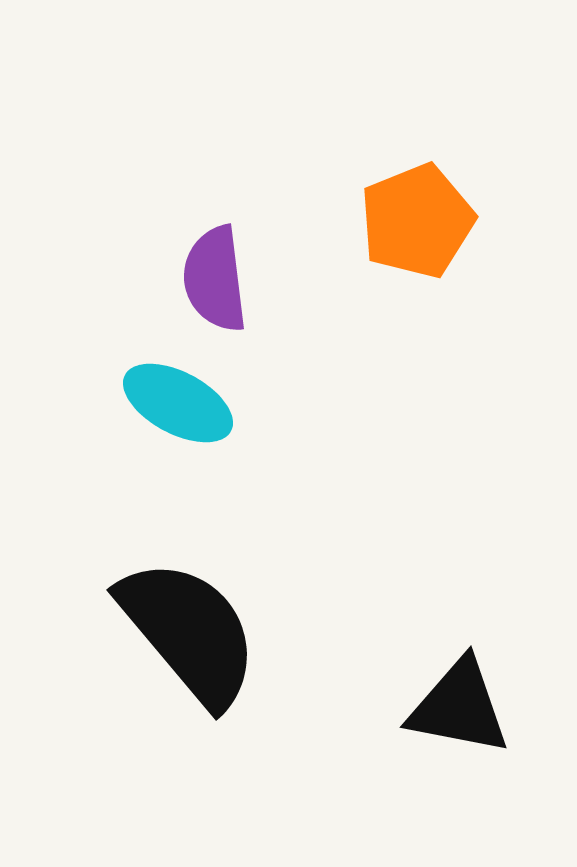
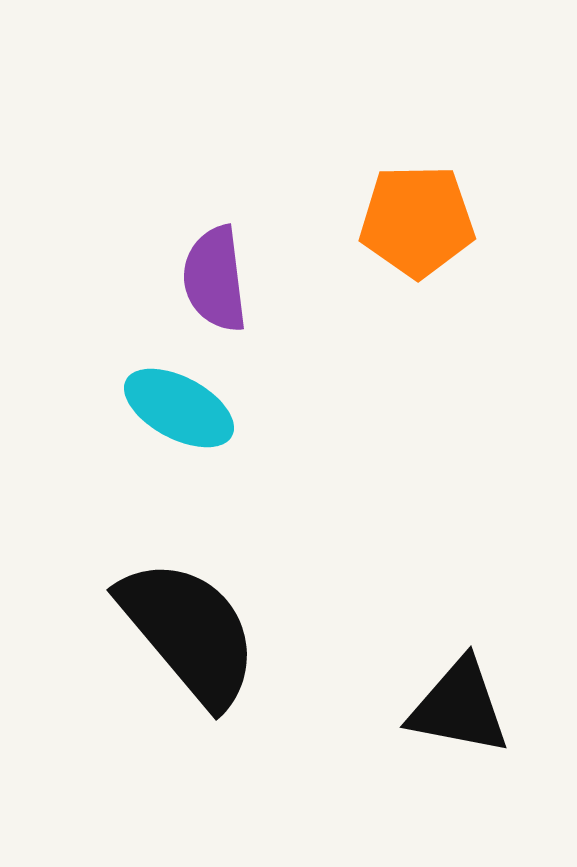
orange pentagon: rotated 21 degrees clockwise
cyan ellipse: moved 1 px right, 5 px down
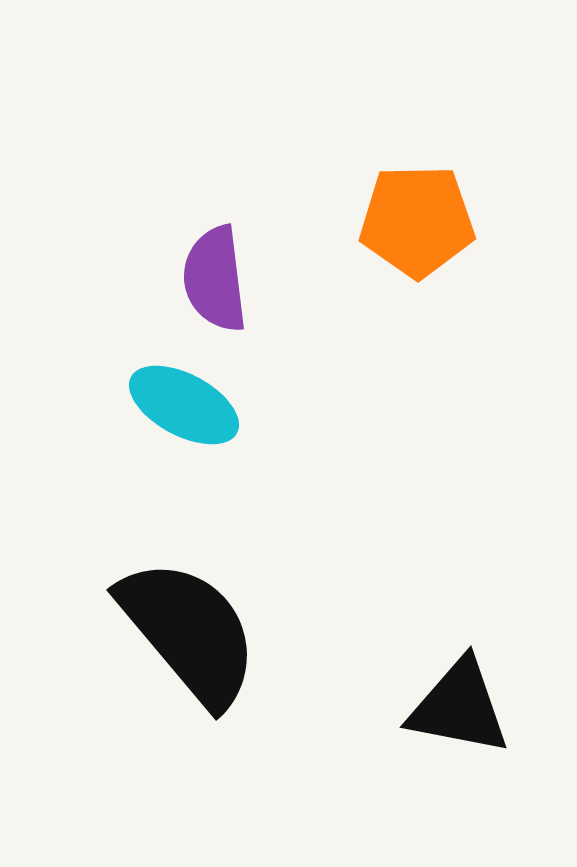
cyan ellipse: moved 5 px right, 3 px up
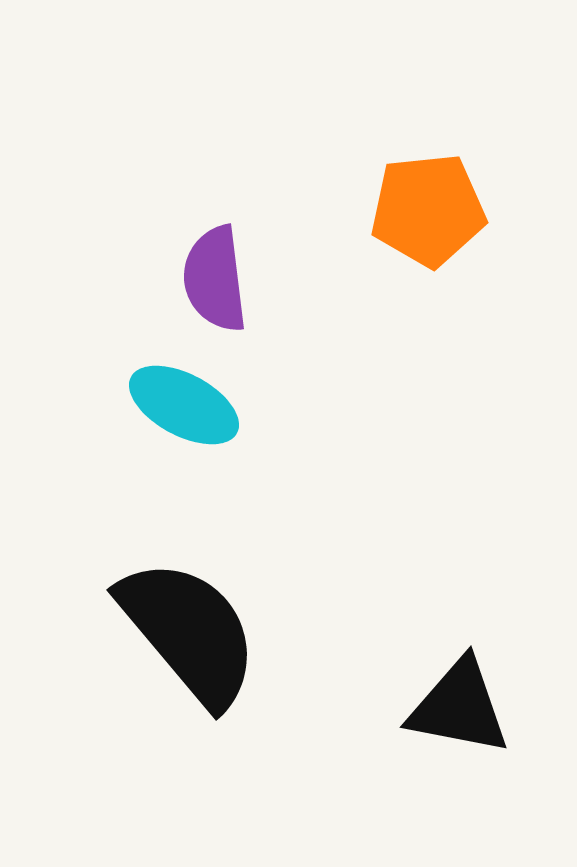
orange pentagon: moved 11 px right, 11 px up; rotated 5 degrees counterclockwise
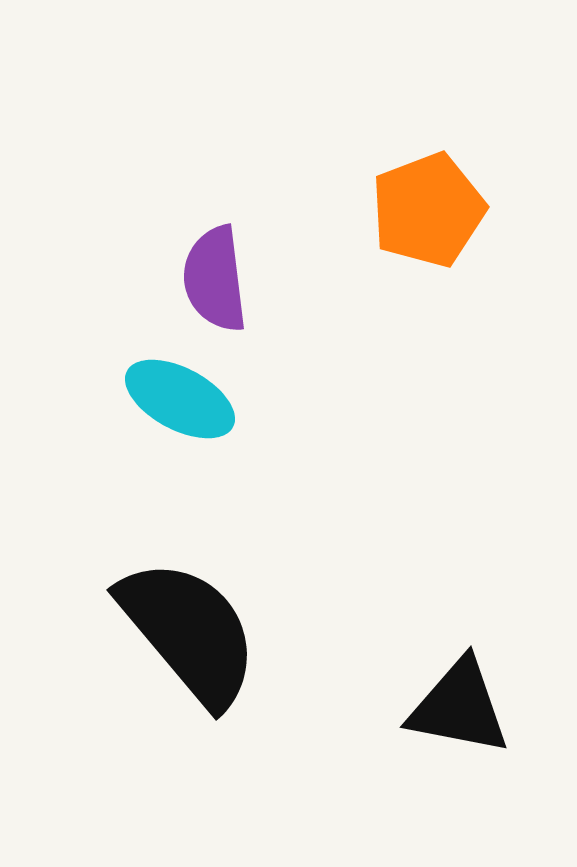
orange pentagon: rotated 15 degrees counterclockwise
cyan ellipse: moved 4 px left, 6 px up
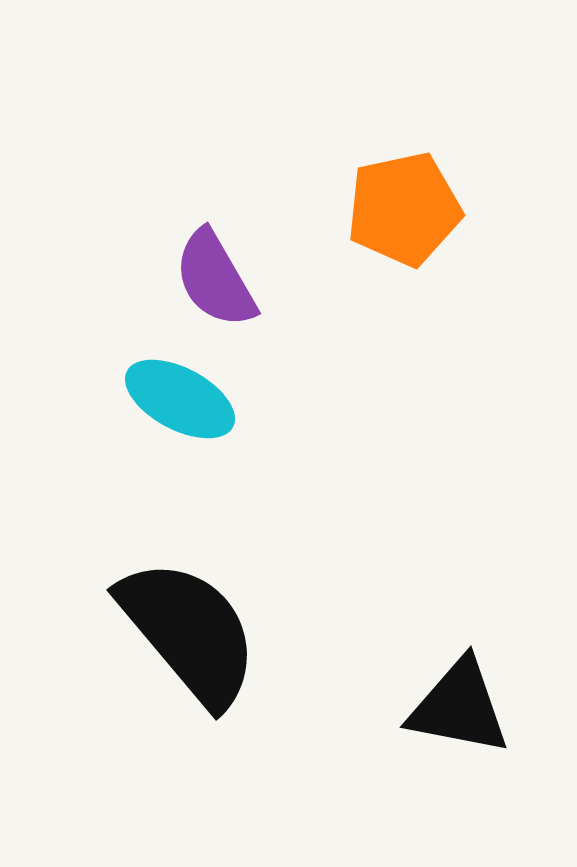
orange pentagon: moved 24 px left, 1 px up; rotated 9 degrees clockwise
purple semicircle: rotated 23 degrees counterclockwise
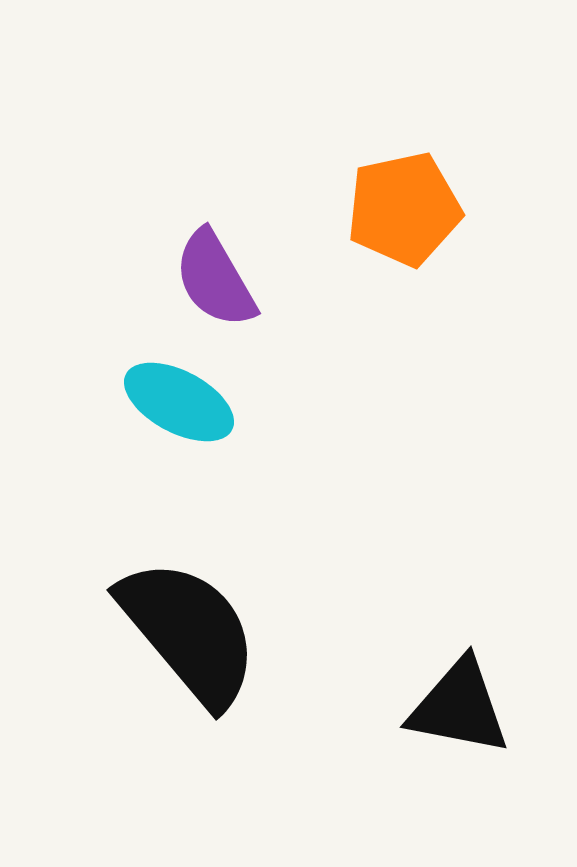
cyan ellipse: moved 1 px left, 3 px down
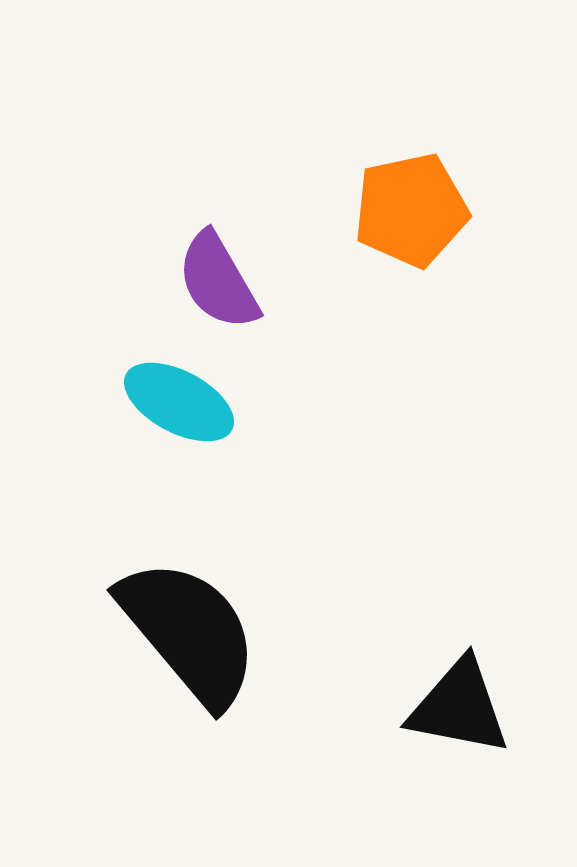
orange pentagon: moved 7 px right, 1 px down
purple semicircle: moved 3 px right, 2 px down
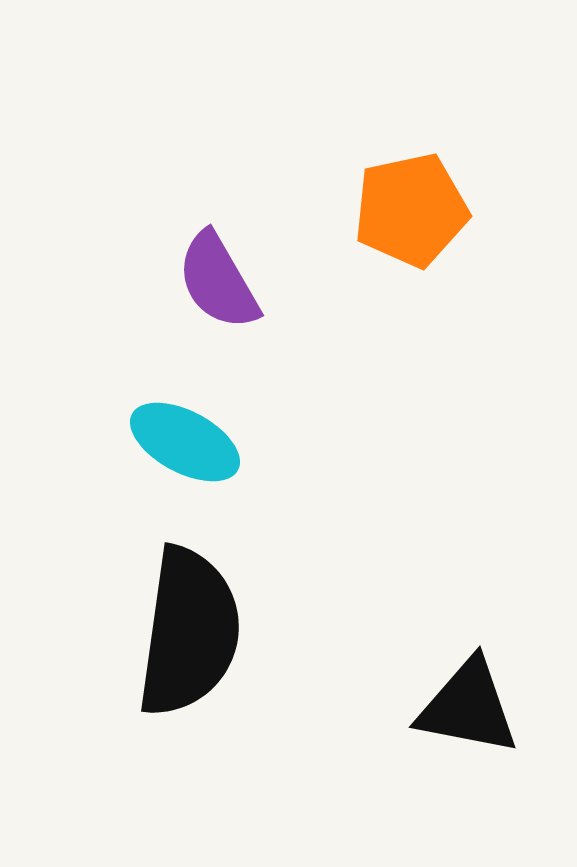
cyan ellipse: moved 6 px right, 40 px down
black semicircle: rotated 48 degrees clockwise
black triangle: moved 9 px right
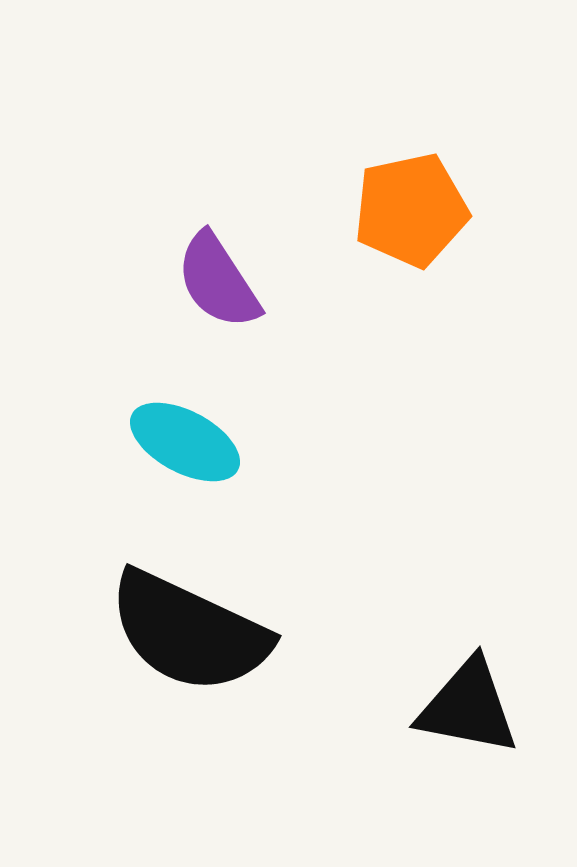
purple semicircle: rotated 3 degrees counterclockwise
black semicircle: rotated 107 degrees clockwise
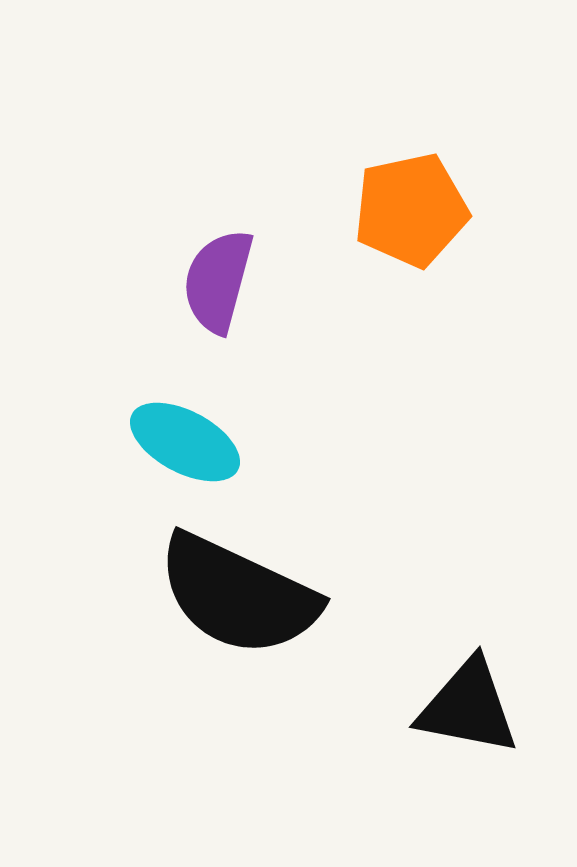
purple semicircle: rotated 48 degrees clockwise
black semicircle: moved 49 px right, 37 px up
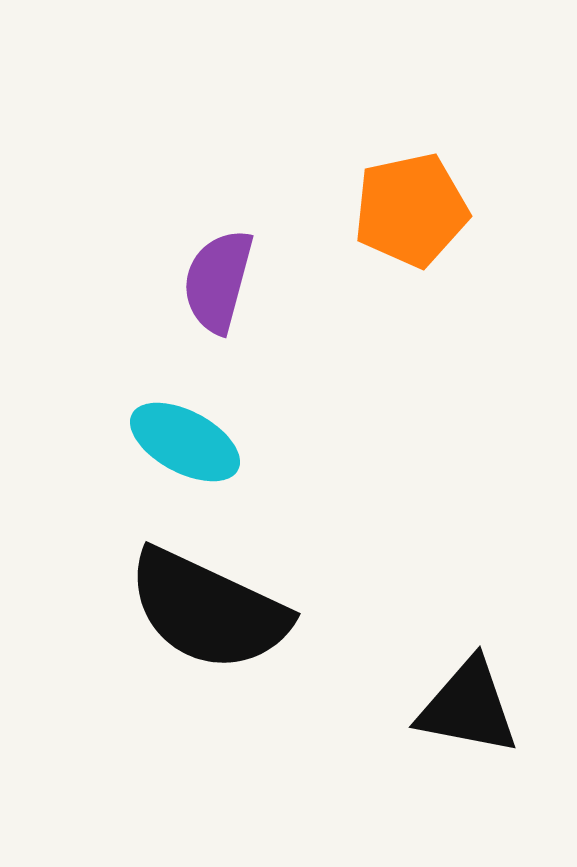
black semicircle: moved 30 px left, 15 px down
